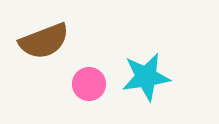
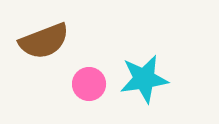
cyan star: moved 2 px left, 2 px down
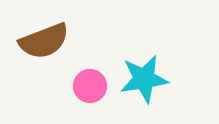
pink circle: moved 1 px right, 2 px down
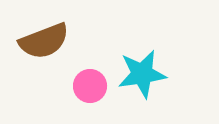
cyan star: moved 2 px left, 5 px up
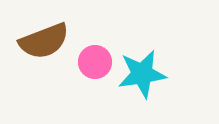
pink circle: moved 5 px right, 24 px up
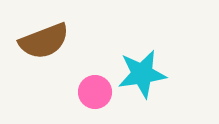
pink circle: moved 30 px down
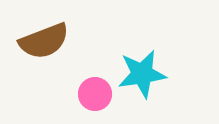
pink circle: moved 2 px down
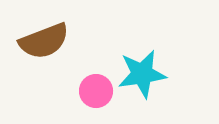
pink circle: moved 1 px right, 3 px up
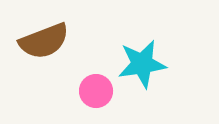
cyan star: moved 10 px up
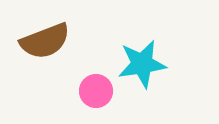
brown semicircle: moved 1 px right
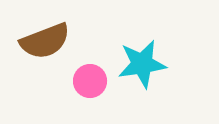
pink circle: moved 6 px left, 10 px up
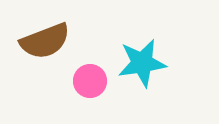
cyan star: moved 1 px up
